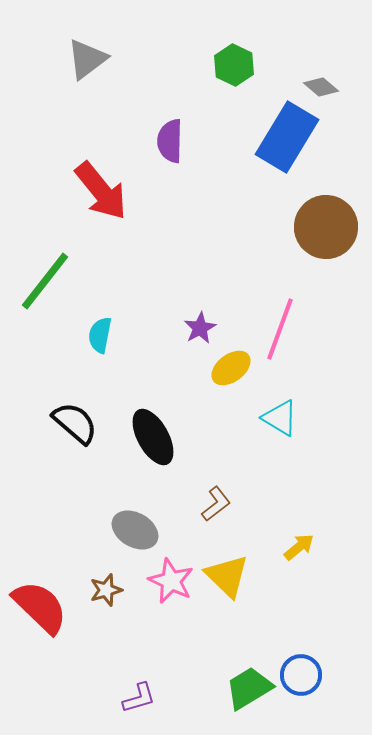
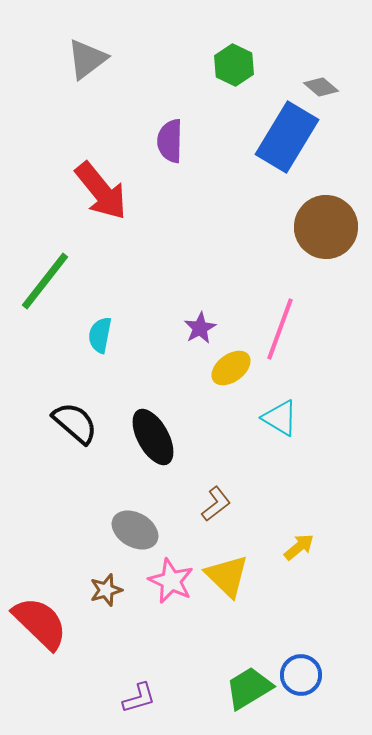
red semicircle: moved 16 px down
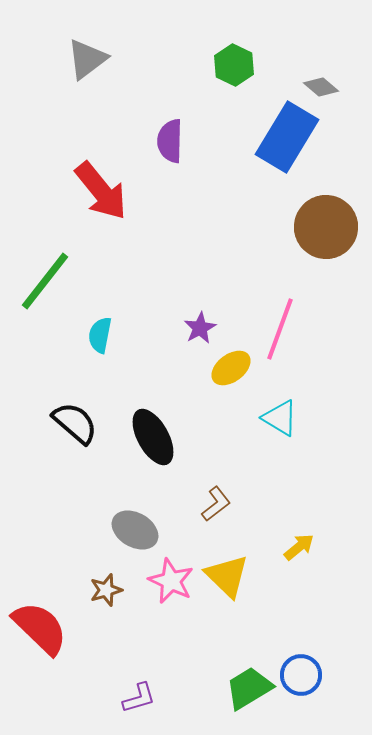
red semicircle: moved 5 px down
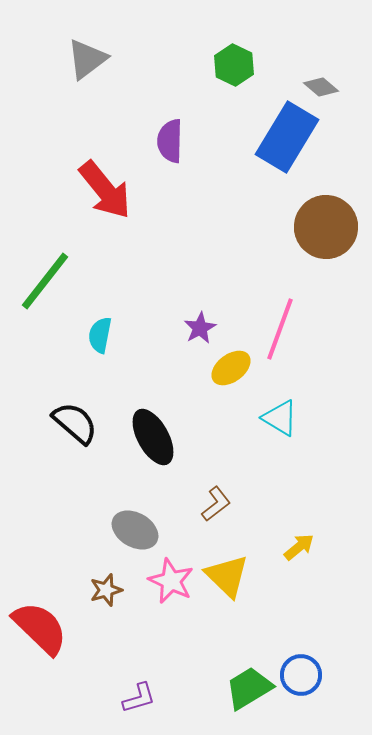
red arrow: moved 4 px right, 1 px up
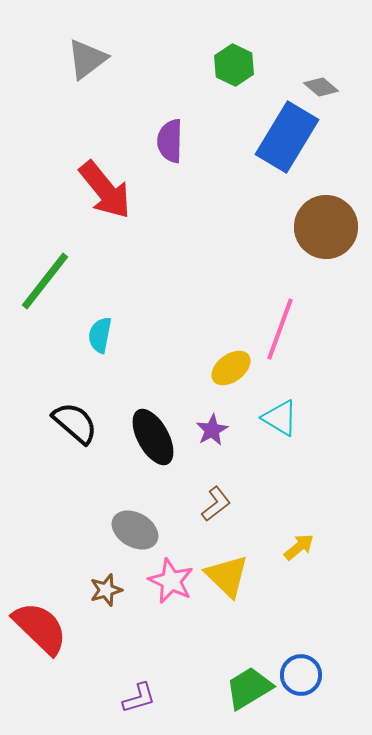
purple star: moved 12 px right, 102 px down
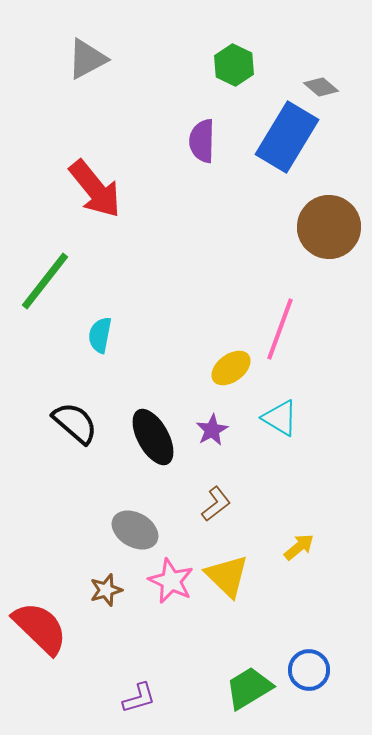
gray triangle: rotated 9 degrees clockwise
purple semicircle: moved 32 px right
red arrow: moved 10 px left, 1 px up
brown circle: moved 3 px right
blue circle: moved 8 px right, 5 px up
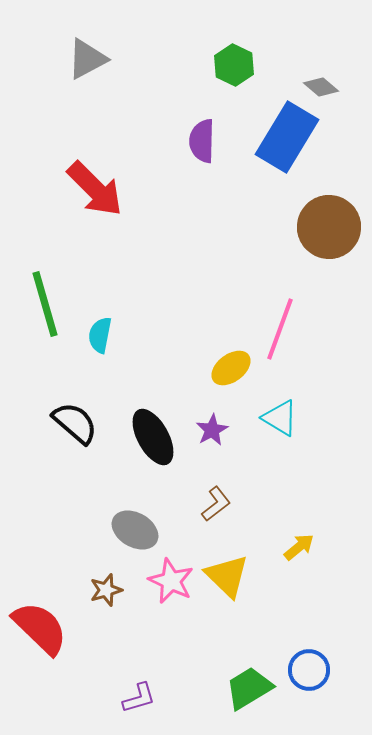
red arrow: rotated 6 degrees counterclockwise
green line: moved 23 px down; rotated 54 degrees counterclockwise
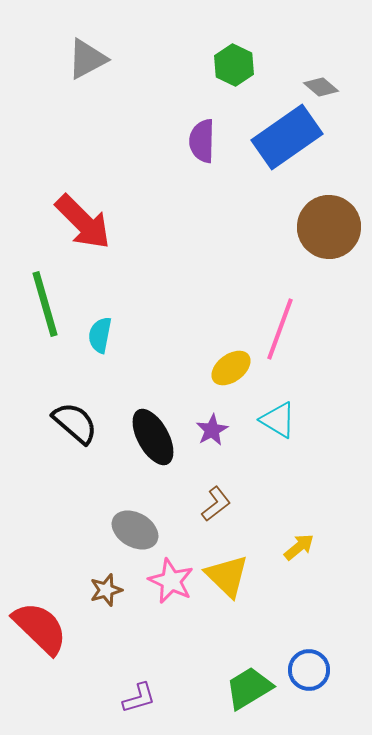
blue rectangle: rotated 24 degrees clockwise
red arrow: moved 12 px left, 33 px down
cyan triangle: moved 2 px left, 2 px down
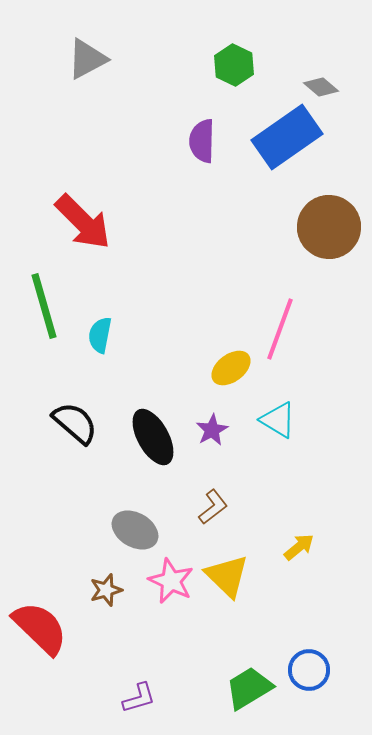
green line: moved 1 px left, 2 px down
brown L-shape: moved 3 px left, 3 px down
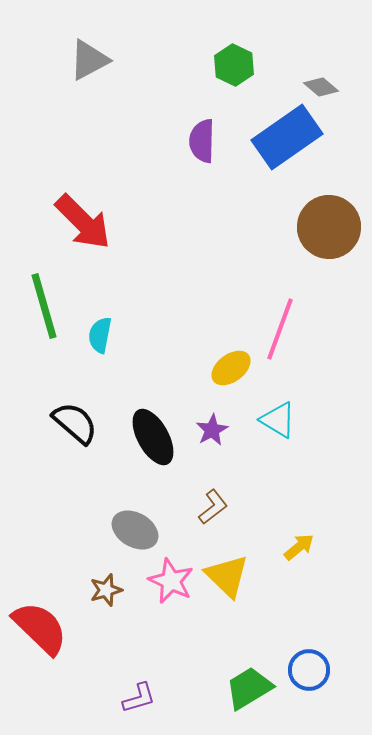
gray triangle: moved 2 px right, 1 px down
